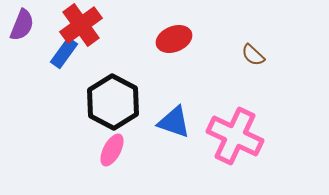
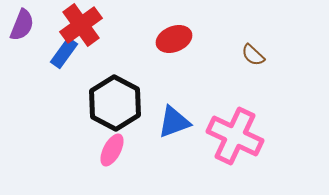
black hexagon: moved 2 px right, 1 px down
blue triangle: rotated 39 degrees counterclockwise
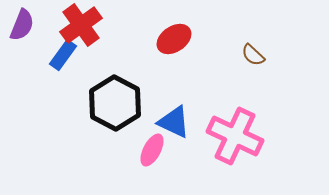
red ellipse: rotated 12 degrees counterclockwise
blue rectangle: moved 1 px left, 2 px down
blue triangle: rotated 45 degrees clockwise
pink ellipse: moved 40 px right
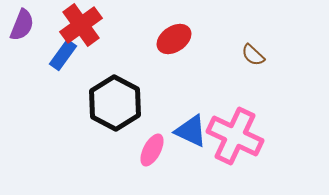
blue triangle: moved 17 px right, 9 px down
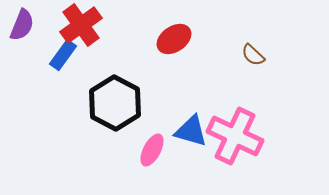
blue triangle: rotated 9 degrees counterclockwise
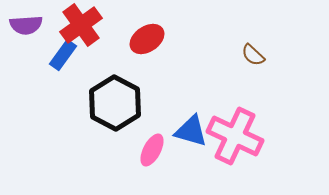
purple semicircle: moved 4 px right; rotated 64 degrees clockwise
red ellipse: moved 27 px left
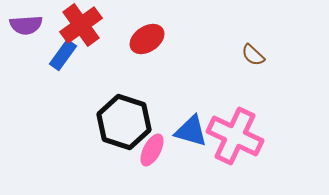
black hexagon: moved 9 px right, 19 px down; rotated 10 degrees counterclockwise
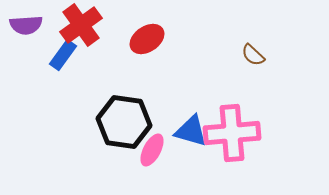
black hexagon: rotated 10 degrees counterclockwise
pink cross: moved 3 px left, 3 px up; rotated 30 degrees counterclockwise
